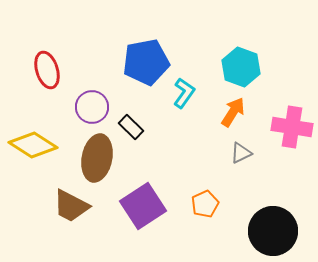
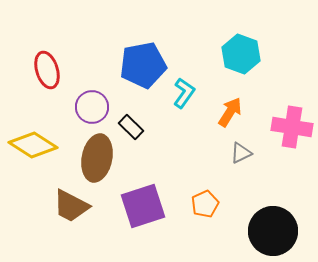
blue pentagon: moved 3 px left, 3 px down
cyan hexagon: moved 13 px up
orange arrow: moved 3 px left
purple square: rotated 15 degrees clockwise
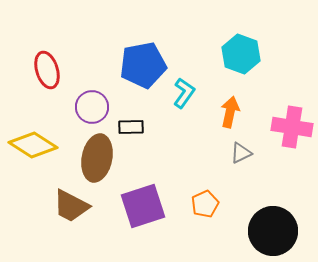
orange arrow: rotated 20 degrees counterclockwise
black rectangle: rotated 45 degrees counterclockwise
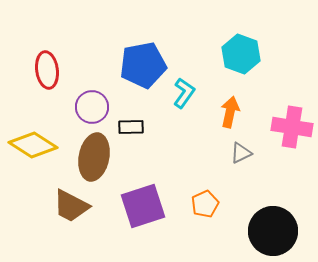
red ellipse: rotated 9 degrees clockwise
brown ellipse: moved 3 px left, 1 px up
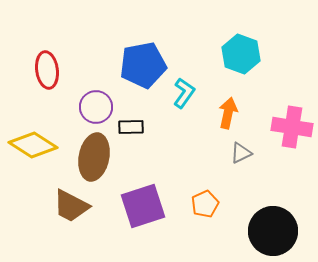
purple circle: moved 4 px right
orange arrow: moved 2 px left, 1 px down
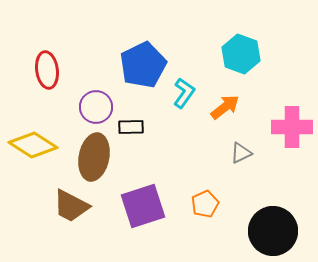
blue pentagon: rotated 15 degrees counterclockwise
orange arrow: moved 3 px left, 6 px up; rotated 40 degrees clockwise
pink cross: rotated 9 degrees counterclockwise
